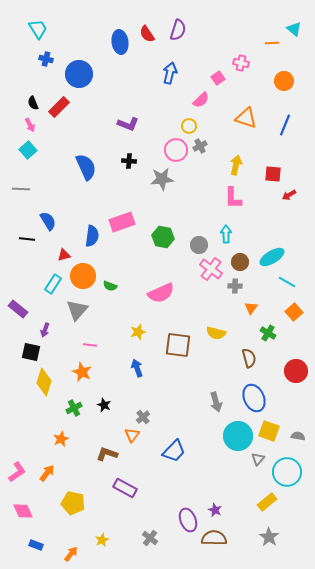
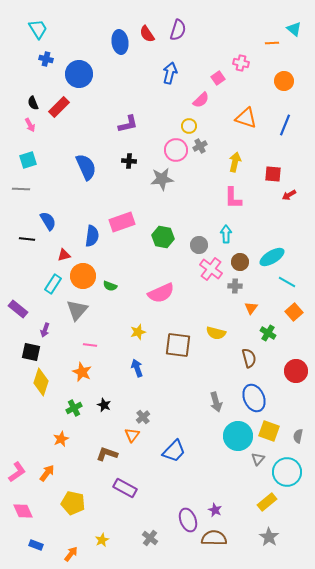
purple L-shape at (128, 124): rotated 35 degrees counterclockwise
cyan square at (28, 150): moved 10 px down; rotated 24 degrees clockwise
yellow arrow at (236, 165): moved 1 px left, 3 px up
yellow diamond at (44, 382): moved 3 px left
gray semicircle at (298, 436): rotated 88 degrees counterclockwise
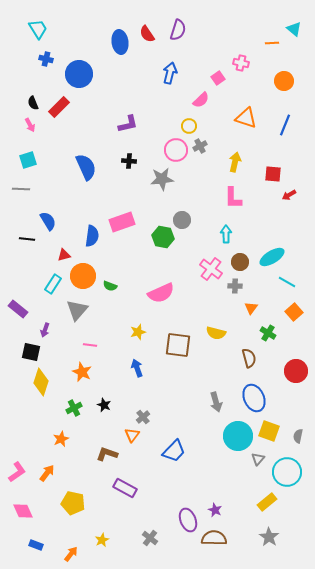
gray circle at (199, 245): moved 17 px left, 25 px up
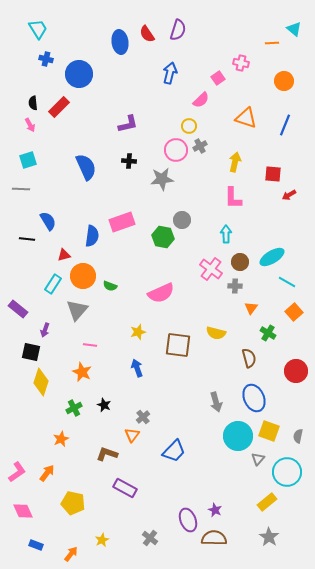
black semicircle at (33, 103): rotated 16 degrees clockwise
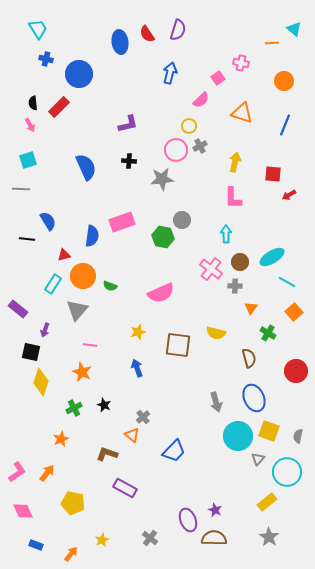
orange triangle at (246, 118): moved 4 px left, 5 px up
orange triangle at (132, 435): rotated 28 degrees counterclockwise
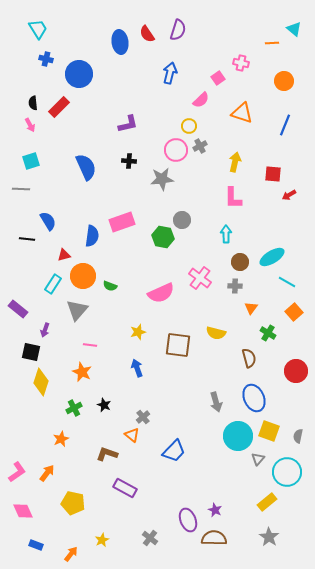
cyan square at (28, 160): moved 3 px right, 1 px down
pink cross at (211, 269): moved 11 px left, 9 px down
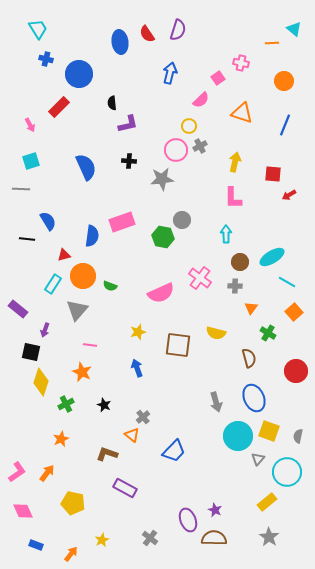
black semicircle at (33, 103): moved 79 px right
green cross at (74, 408): moved 8 px left, 4 px up
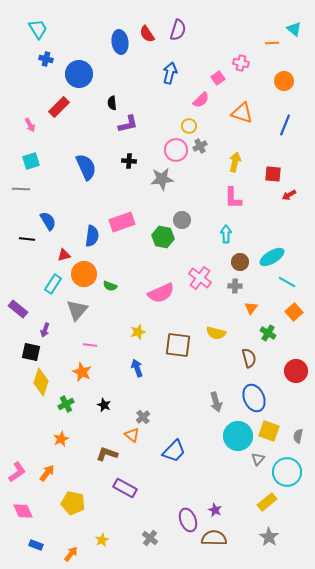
orange circle at (83, 276): moved 1 px right, 2 px up
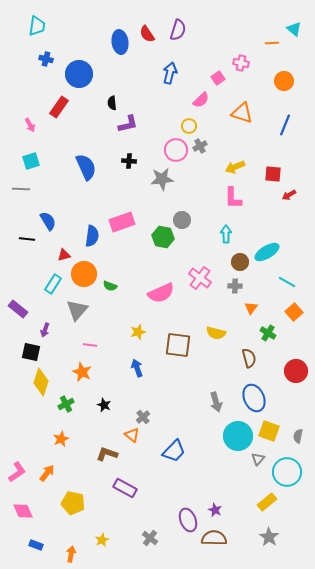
cyan trapezoid at (38, 29): moved 1 px left, 3 px up; rotated 40 degrees clockwise
red rectangle at (59, 107): rotated 10 degrees counterclockwise
yellow arrow at (235, 162): moved 5 px down; rotated 126 degrees counterclockwise
cyan ellipse at (272, 257): moved 5 px left, 5 px up
orange arrow at (71, 554): rotated 28 degrees counterclockwise
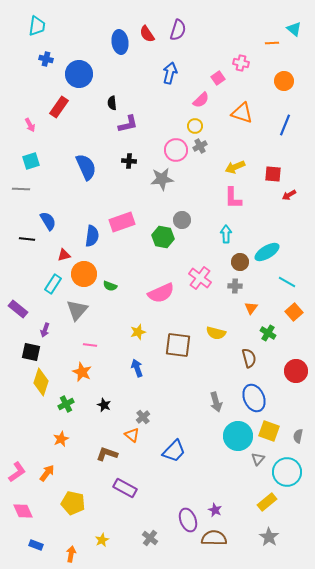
yellow circle at (189, 126): moved 6 px right
